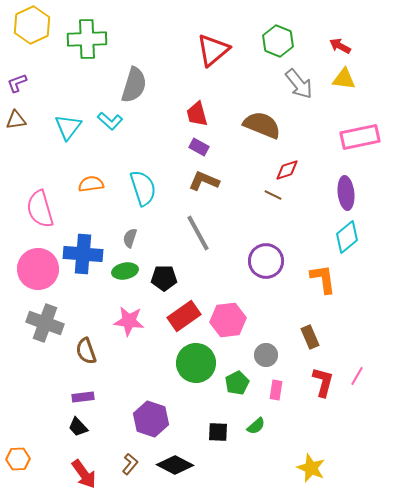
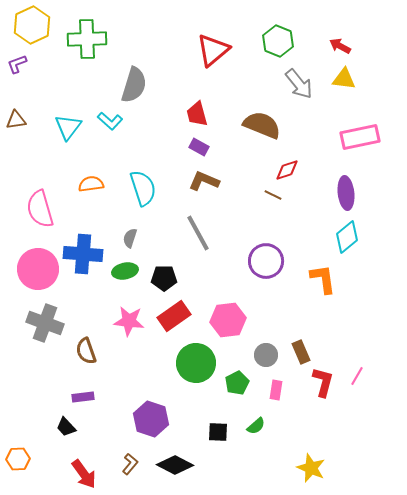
purple L-shape at (17, 83): moved 19 px up
red rectangle at (184, 316): moved 10 px left
brown rectangle at (310, 337): moved 9 px left, 15 px down
black trapezoid at (78, 427): moved 12 px left
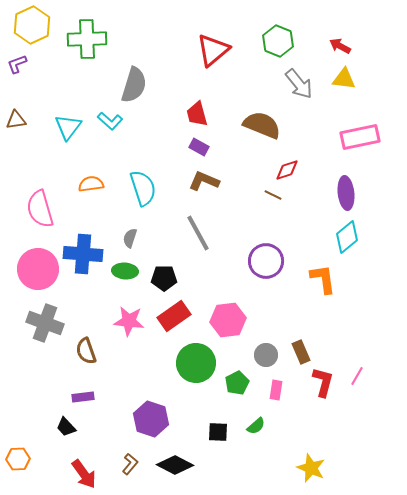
green ellipse at (125, 271): rotated 15 degrees clockwise
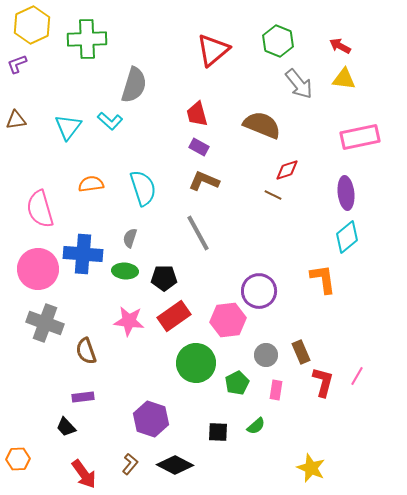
purple circle at (266, 261): moved 7 px left, 30 px down
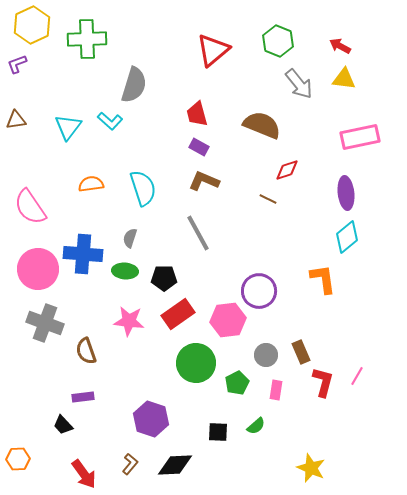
brown line at (273, 195): moved 5 px left, 4 px down
pink semicircle at (40, 209): moved 10 px left, 2 px up; rotated 18 degrees counterclockwise
red rectangle at (174, 316): moved 4 px right, 2 px up
black trapezoid at (66, 427): moved 3 px left, 2 px up
black diamond at (175, 465): rotated 30 degrees counterclockwise
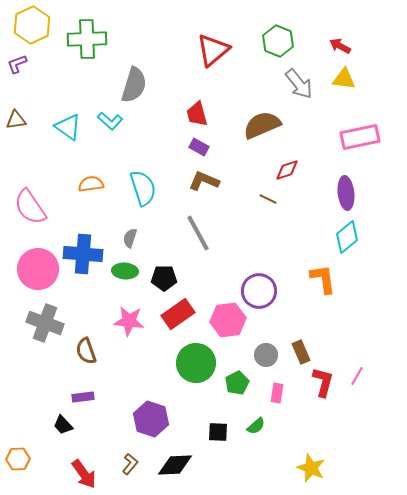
brown semicircle at (262, 125): rotated 45 degrees counterclockwise
cyan triangle at (68, 127): rotated 32 degrees counterclockwise
pink rectangle at (276, 390): moved 1 px right, 3 px down
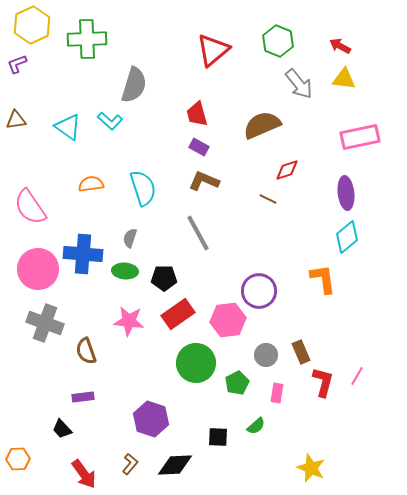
black trapezoid at (63, 425): moved 1 px left, 4 px down
black square at (218, 432): moved 5 px down
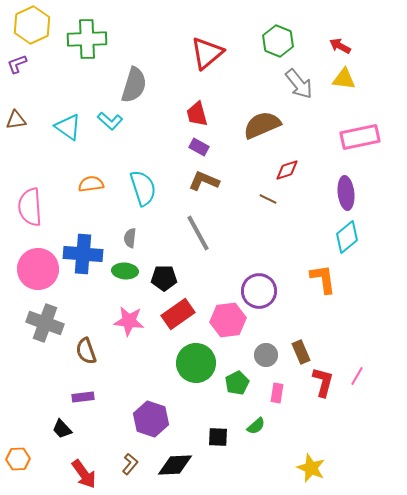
red triangle at (213, 50): moved 6 px left, 3 px down
pink semicircle at (30, 207): rotated 30 degrees clockwise
gray semicircle at (130, 238): rotated 12 degrees counterclockwise
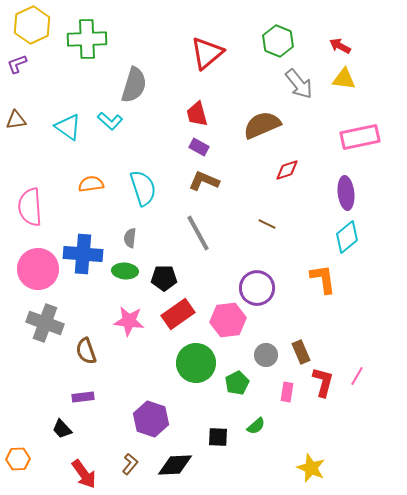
brown line at (268, 199): moved 1 px left, 25 px down
purple circle at (259, 291): moved 2 px left, 3 px up
pink rectangle at (277, 393): moved 10 px right, 1 px up
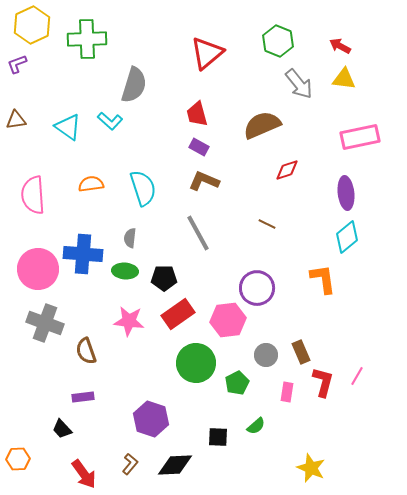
pink semicircle at (30, 207): moved 3 px right, 12 px up
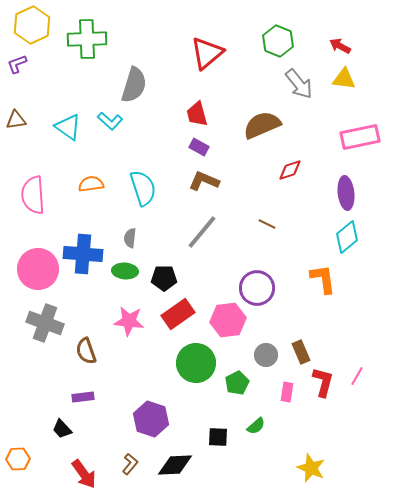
red diamond at (287, 170): moved 3 px right
gray line at (198, 233): moved 4 px right, 1 px up; rotated 69 degrees clockwise
